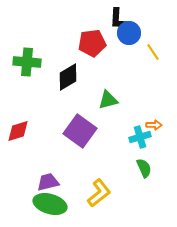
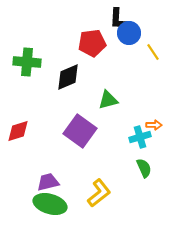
black diamond: rotated 8 degrees clockwise
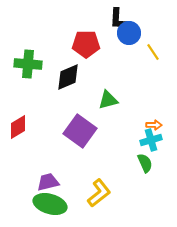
red pentagon: moved 6 px left, 1 px down; rotated 8 degrees clockwise
green cross: moved 1 px right, 2 px down
red diamond: moved 4 px up; rotated 15 degrees counterclockwise
cyan cross: moved 11 px right, 3 px down
green semicircle: moved 1 px right, 5 px up
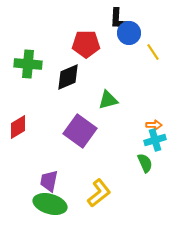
cyan cross: moved 4 px right
purple trapezoid: moved 1 px right, 1 px up; rotated 65 degrees counterclockwise
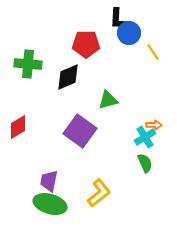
cyan cross: moved 10 px left, 3 px up; rotated 15 degrees counterclockwise
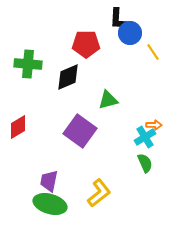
blue circle: moved 1 px right
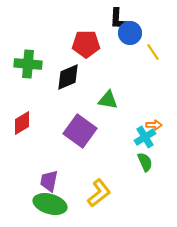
green triangle: rotated 25 degrees clockwise
red diamond: moved 4 px right, 4 px up
green semicircle: moved 1 px up
